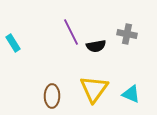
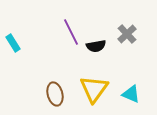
gray cross: rotated 36 degrees clockwise
brown ellipse: moved 3 px right, 2 px up; rotated 15 degrees counterclockwise
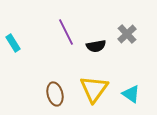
purple line: moved 5 px left
cyan triangle: rotated 12 degrees clockwise
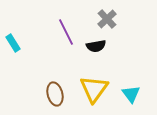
gray cross: moved 20 px left, 15 px up
cyan triangle: rotated 18 degrees clockwise
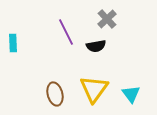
cyan rectangle: rotated 30 degrees clockwise
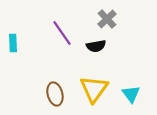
purple line: moved 4 px left, 1 px down; rotated 8 degrees counterclockwise
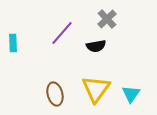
purple line: rotated 76 degrees clockwise
yellow triangle: moved 2 px right
cyan triangle: rotated 12 degrees clockwise
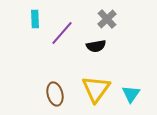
cyan rectangle: moved 22 px right, 24 px up
